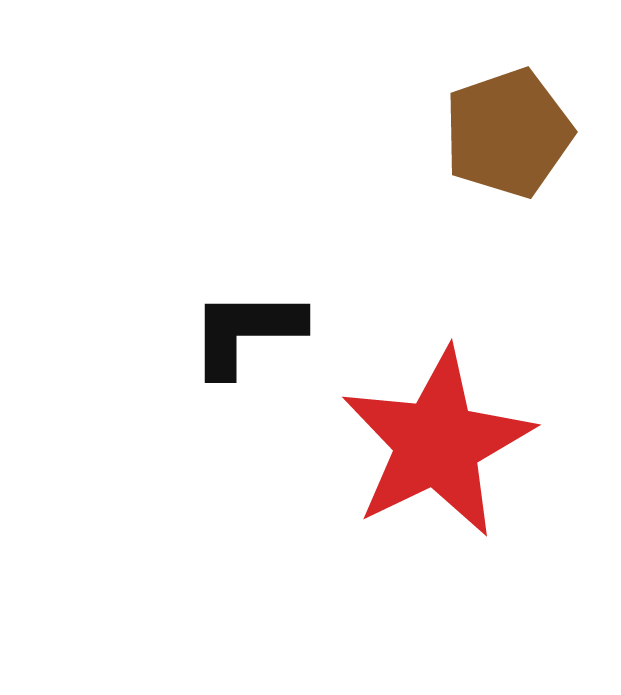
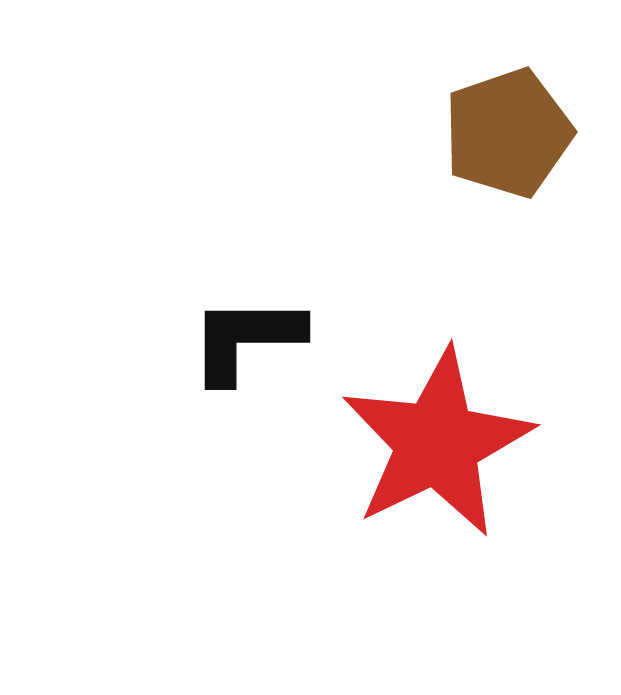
black L-shape: moved 7 px down
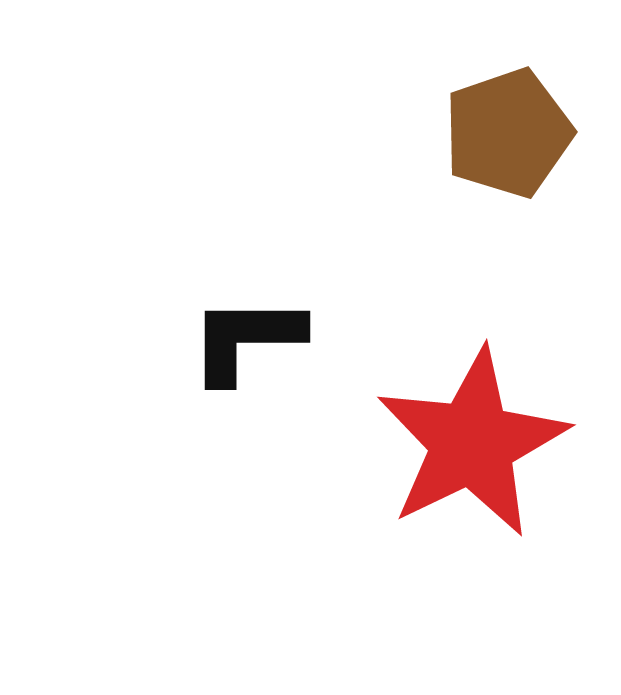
red star: moved 35 px right
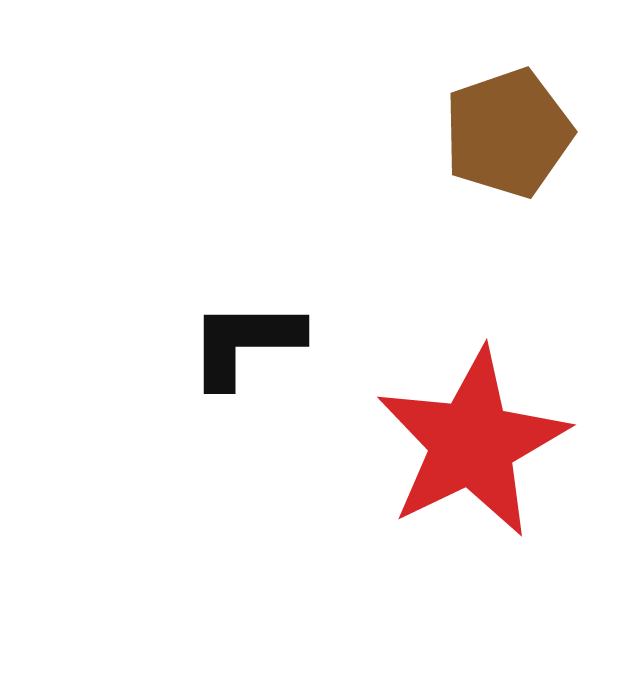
black L-shape: moved 1 px left, 4 px down
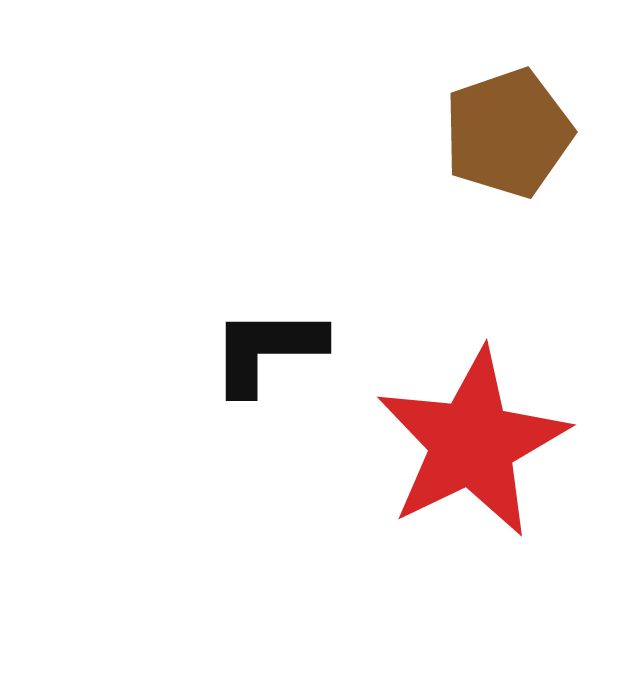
black L-shape: moved 22 px right, 7 px down
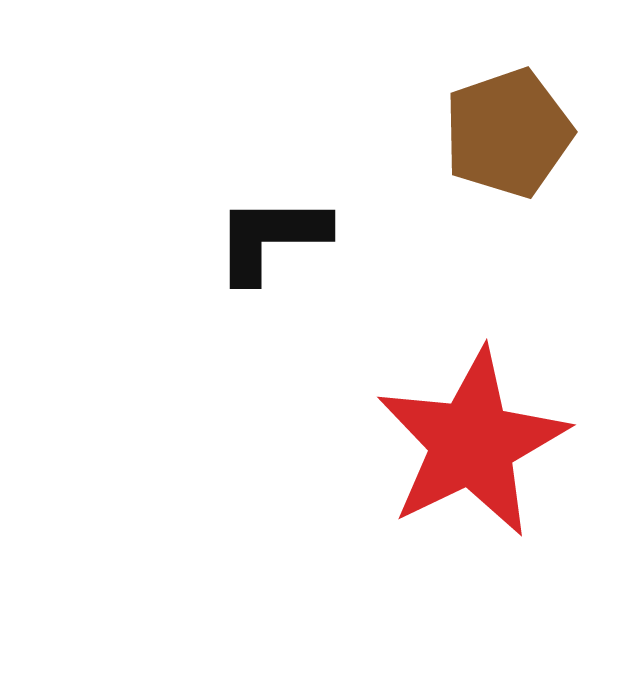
black L-shape: moved 4 px right, 112 px up
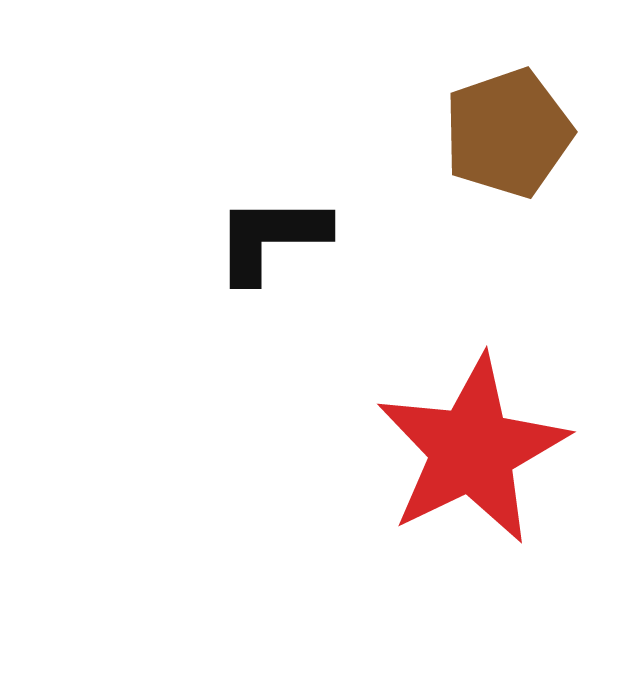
red star: moved 7 px down
